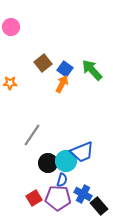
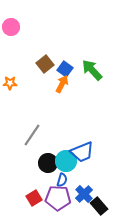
brown square: moved 2 px right, 1 px down
blue cross: moved 1 px right; rotated 18 degrees clockwise
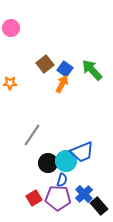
pink circle: moved 1 px down
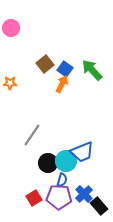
purple pentagon: moved 1 px right, 1 px up
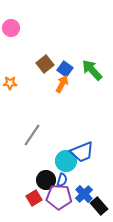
black circle: moved 2 px left, 17 px down
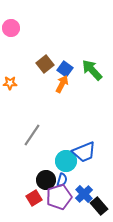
blue trapezoid: moved 2 px right
purple pentagon: rotated 20 degrees counterclockwise
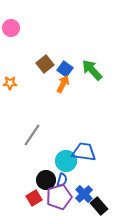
orange arrow: moved 1 px right
blue trapezoid: rotated 150 degrees counterclockwise
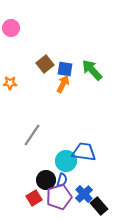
blue square: rotated 28 degrees counterclockwise
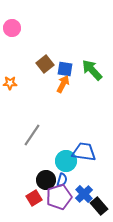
pink circle: moved 1 px right
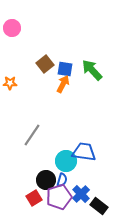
blue cross: moved 3 px left
black rectangle: rotated 12 degrees counterclockwise
